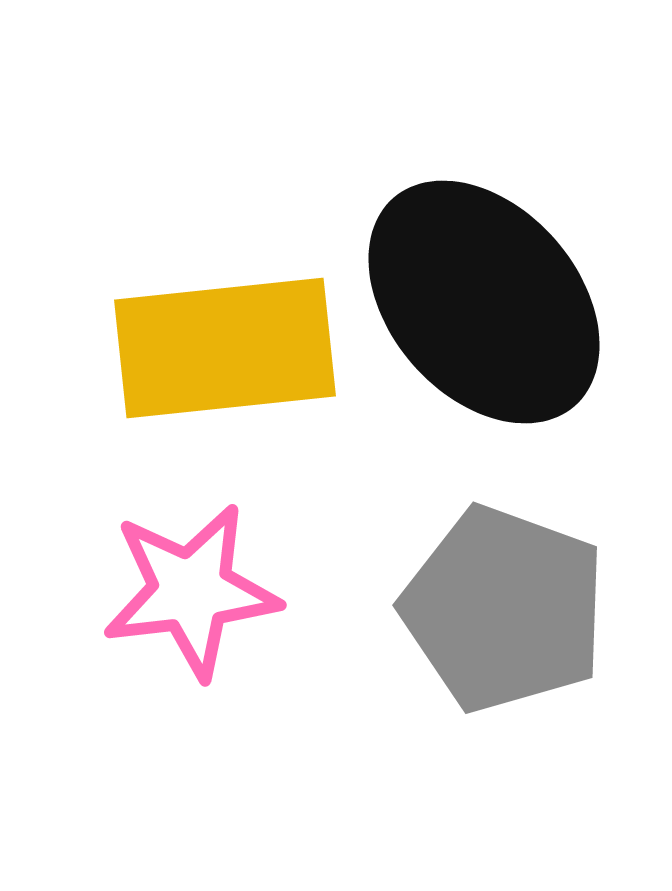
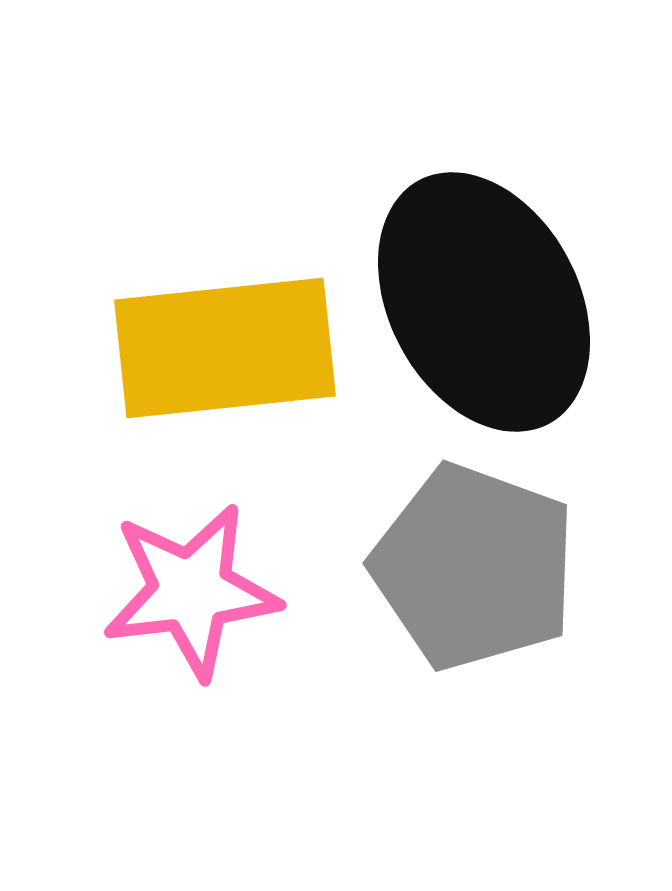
black ellipse: rotated 13 degrees clockwise
gray pentagon: moved 30 px left, 42 px up
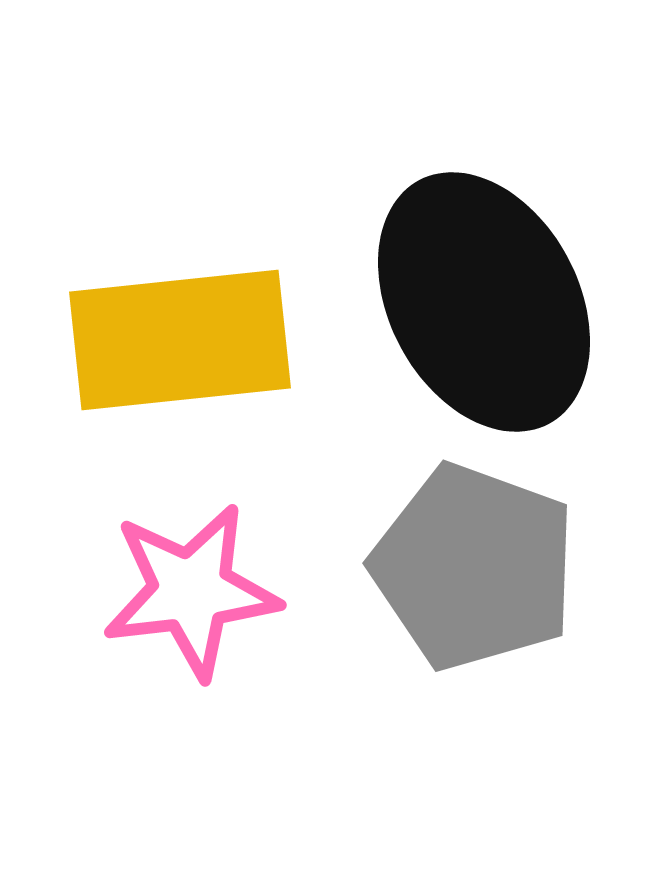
yellow rectangle: moved 45 px left, 8 px up
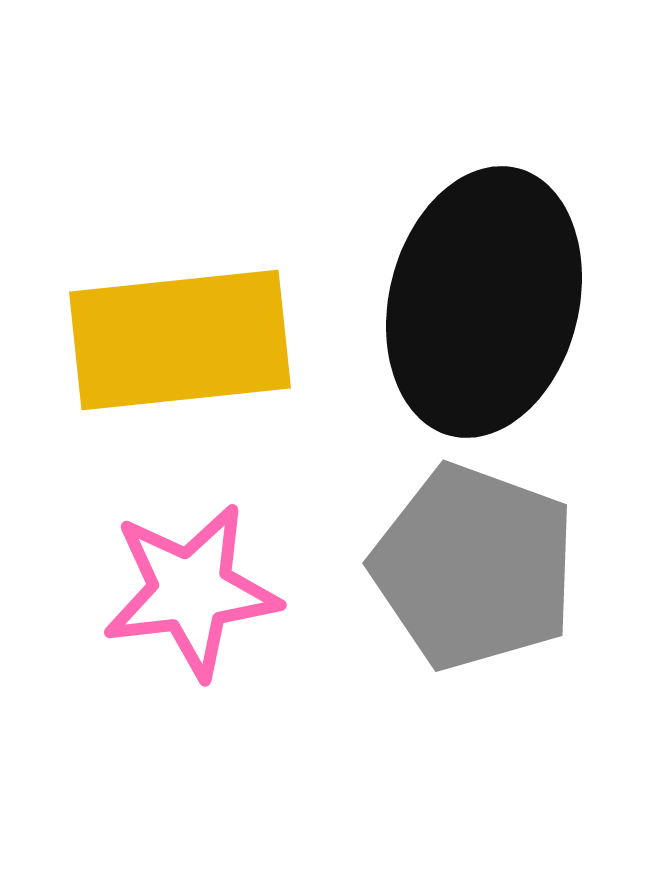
black ellipse: rotated 42 degrees clockwise
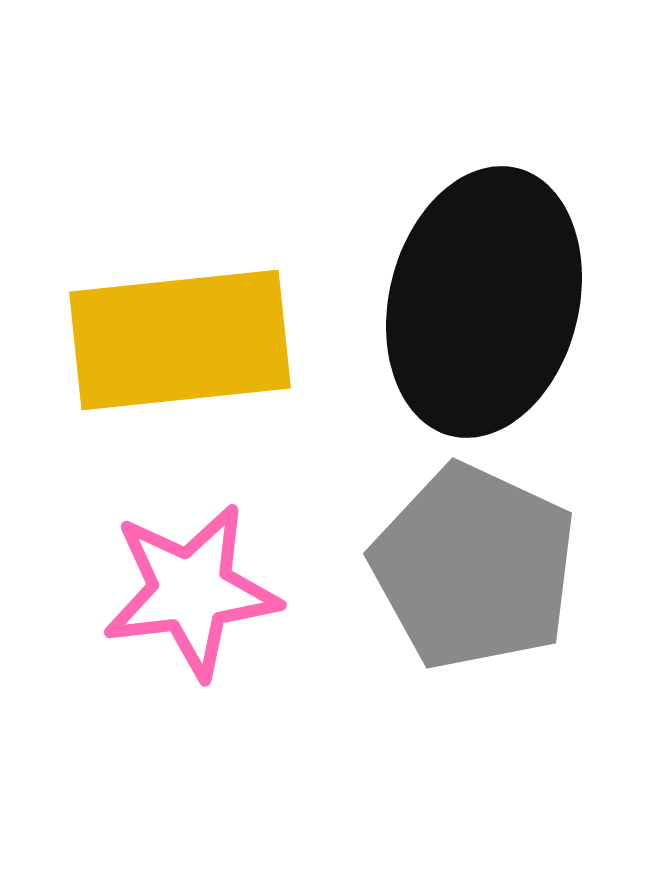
gray pentagon: rotated 5 degrees clockwise
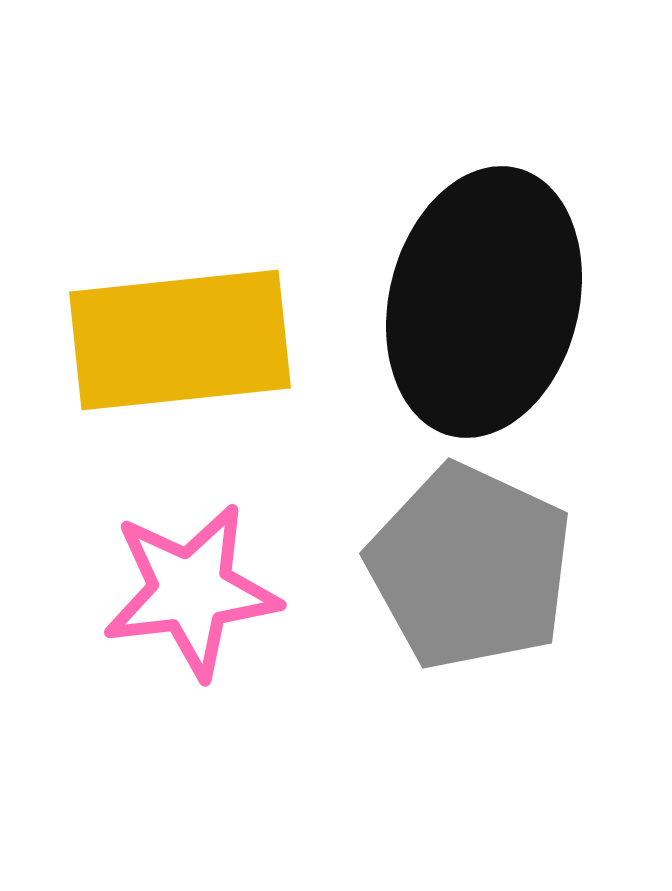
gray pentagon: moved 4 px left
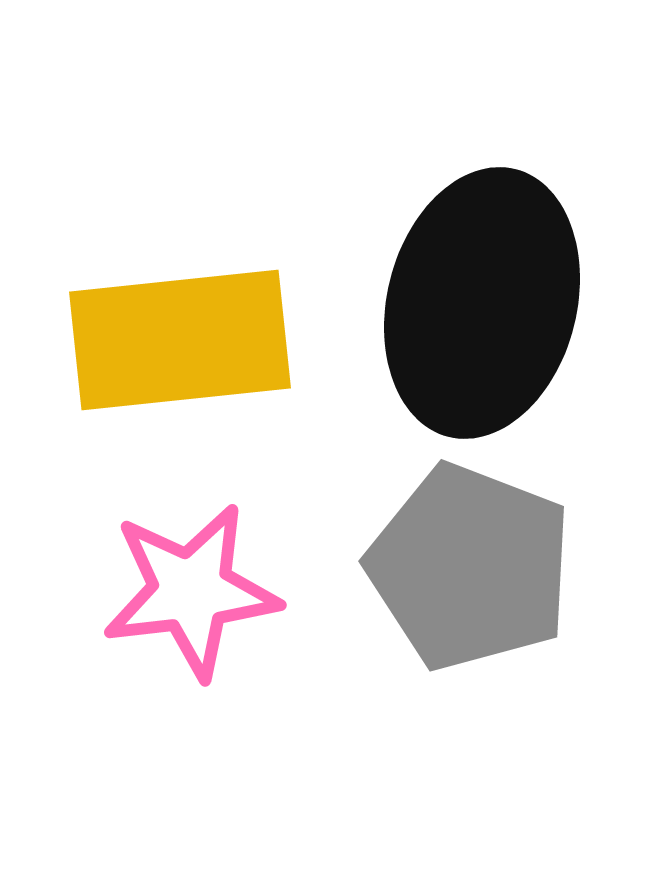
black ellipse: moved 2 px left, 1 px down
gray pentagon: rotated 4 degrees counterclockwise
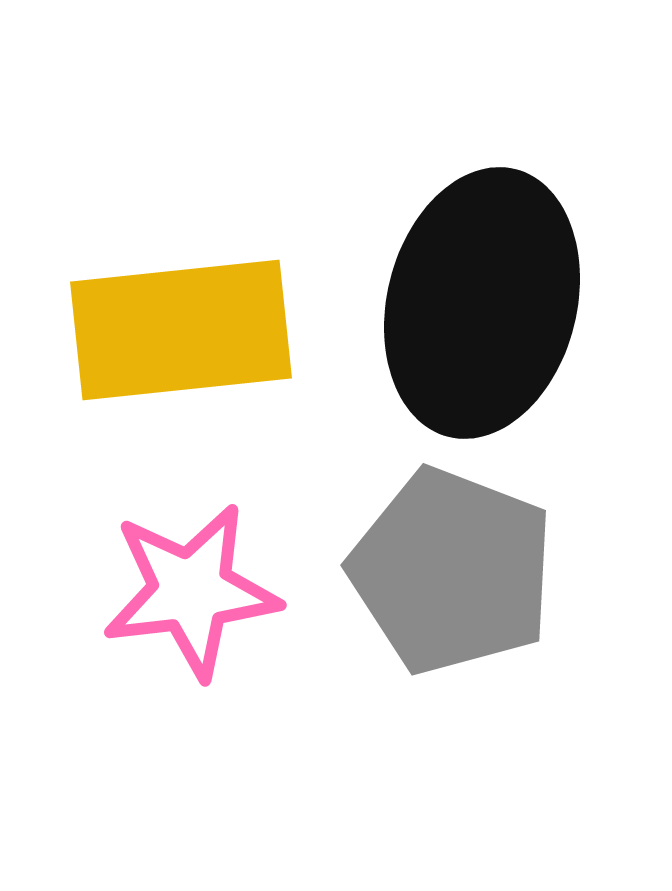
yellow rectangle: moved 1 px right, 10 px up
gray pentagon: moved 18 px left, 4 px down
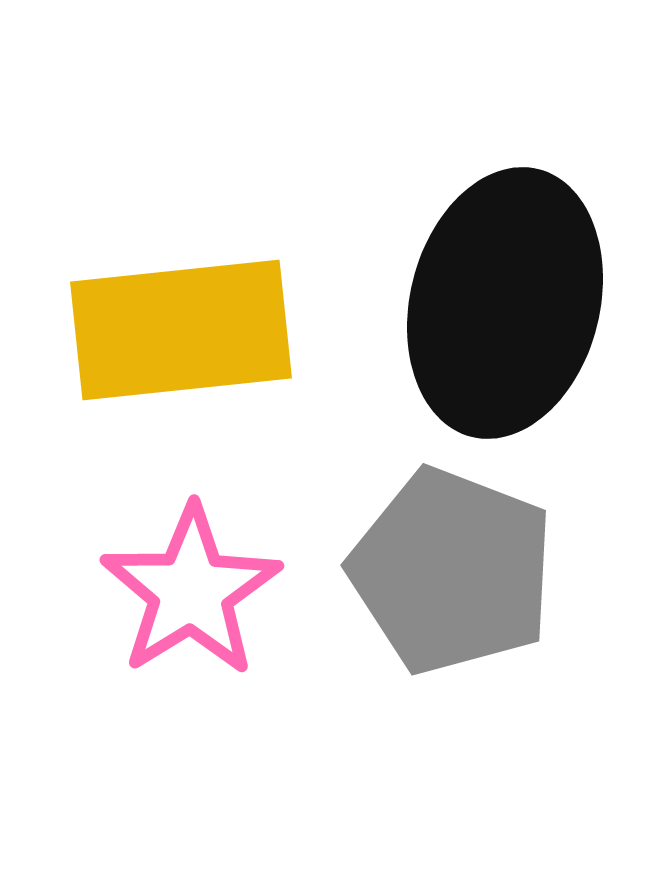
black ellipse: moved 23 px right
pink star: rotated 25 degrees counterclockwise
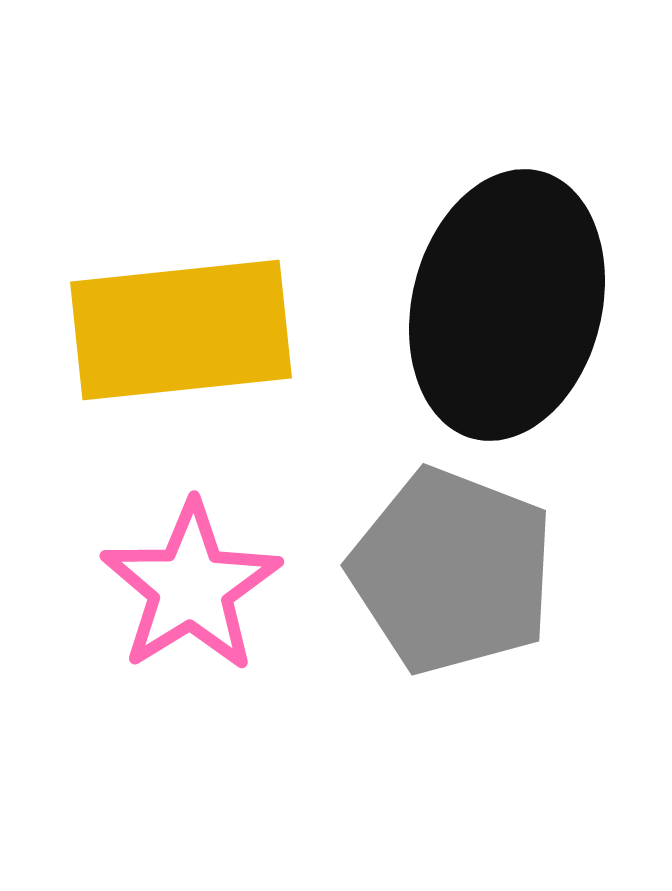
black ellipse: moved 2 px right, 2 px down
pink star: moved 4 px up
